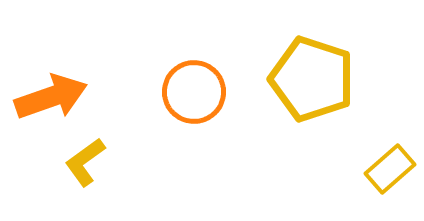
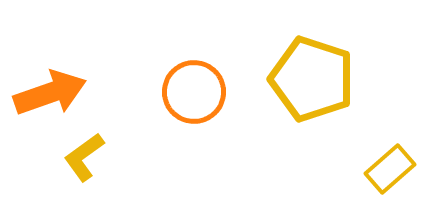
orange arrow: moved 1 px left, 4 px up
yellow L-shape: moved 1 px left, 5 px up
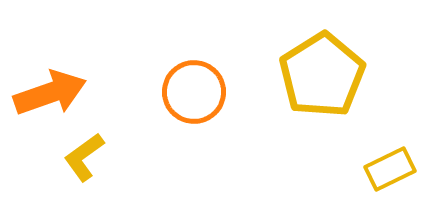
yellow pentagon: moved 10 px right, 4 px up; rotated 22 degrees clockwise
yellow rectangle: rotated 15 degrees clockwise
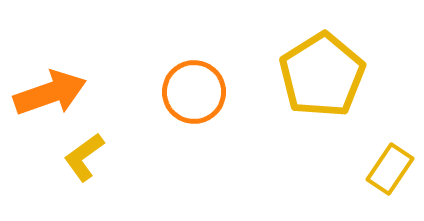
yellow rectangle: rotated 30 degrees counterclockwise
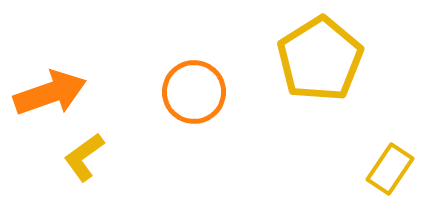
yellow pentagon: moved 2 px left, 16 px up
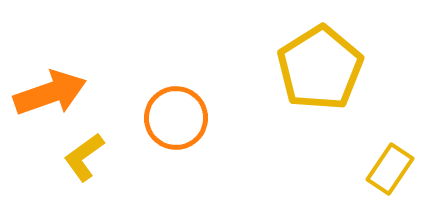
yellow pentagon: moved 9 px down
orange circle: moved 18 px left, 26 px down
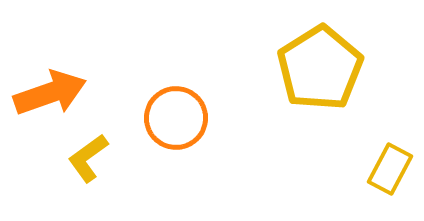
yellow L-shape: moved 4 px right, 1 px down
yellow rectangle: rotated 6 degrees counterclockwise
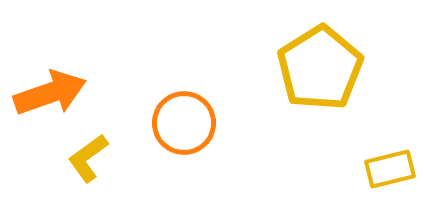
orange circle: moved 8 px right, 5 px down
yellow rectangle: rotated 48 degrees clockwise
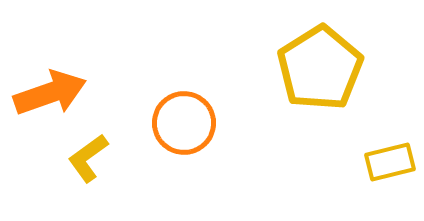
yellow rectangle: moved 7 px up
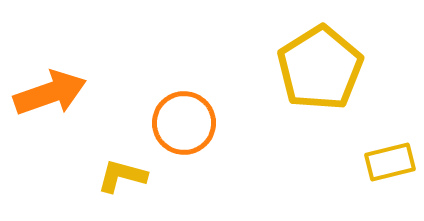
yellow L-shape: moved 34 px right, 18 px down; rotated 51 degrees clockwise
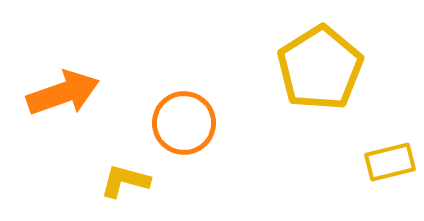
orange arrow: moved 13 px right
yellow L-shape: moved 3 px right, 5 px down
